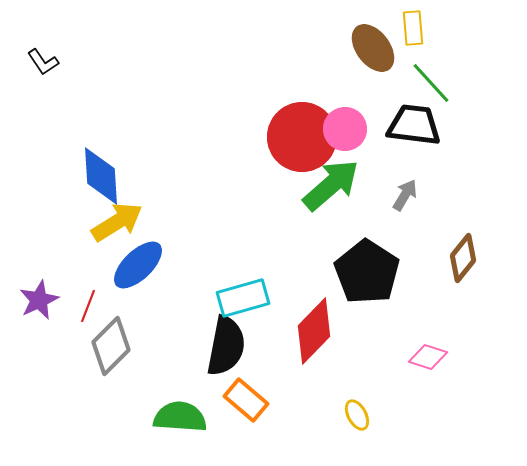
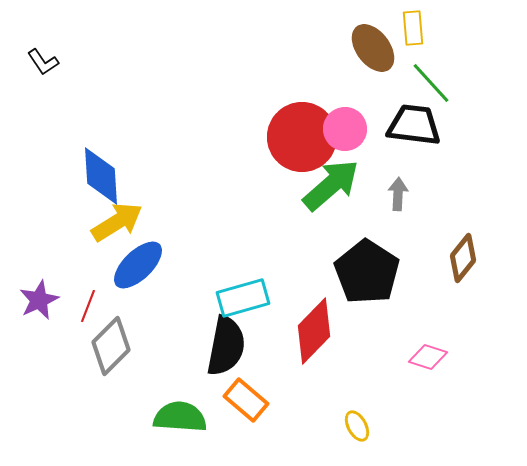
gray arrow: moved 7 px left, 1 px up; rotated 28 degrees counterclockwise
yellow ellipse: moved 11 px down
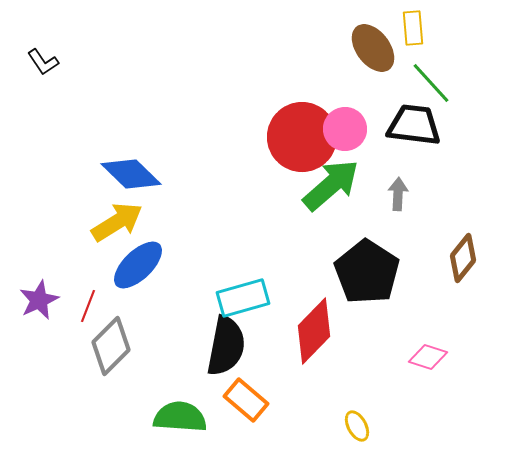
blue diamond: moved 30 px right, 2 px up; rotated 42 degrees counterclockwise
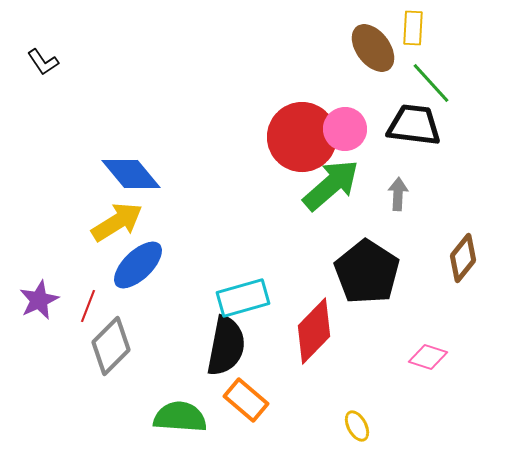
yellow rectangle: rotated 8 degrees clockwise
blue diamond: rotated 6 degrees clockwise
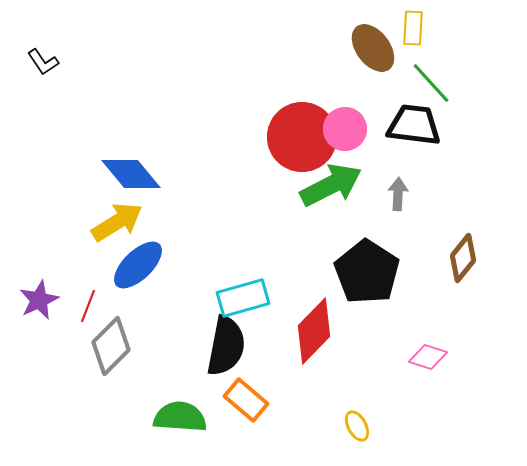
green arrow: rotated 14 degrees clockwise
